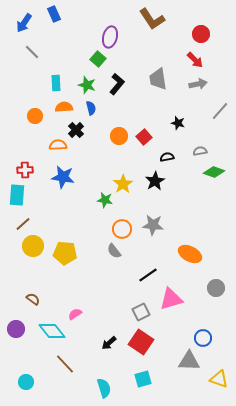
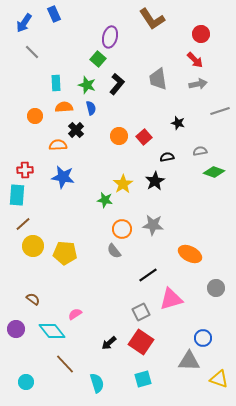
gray line at (220, 111): rotated 30 degrees clockwise
cyan semicircle at (104, 388): moved 7 px left, 5 px up
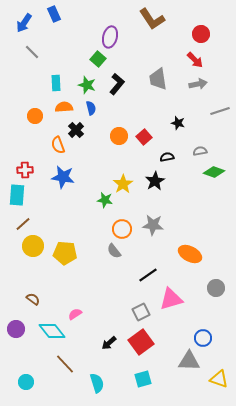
orange semicircle at (58, 145): rotated 108 degrees counterclockwise
red square at (141, 342): rotated 20 degrees clockwise
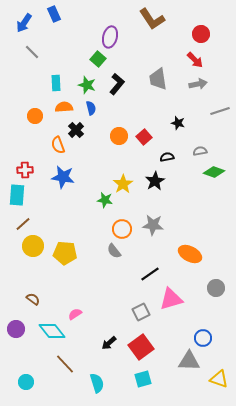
black line at (148, 275): moved 2 px right, 1 px up
red square at (141, 342): moved 5 px down
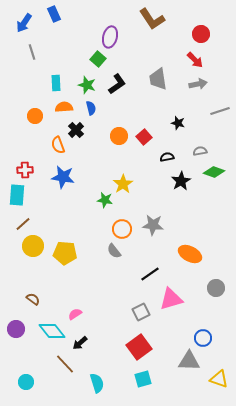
gray line at (32, 52): rotated 28 degrees clockwise
black L-shape at (117, 84): rotated 15 degrees clockwise
black star at (155, 181): moved 26 px right
black arrow at (109, 343): moved 29 px left
red square at (141, 347): moved 2 px left
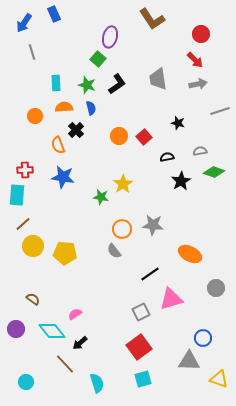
green star at (105, 200): moved 4 px left, 3 px up
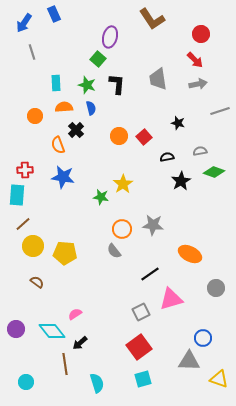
black L-shape at (117, 84): rotated 50 degrees counterclockwise
brown semicircle at (33, 299): moved 4 px right, 17 px up
brown line at (65, 364): rotated 35 degrees clockwise
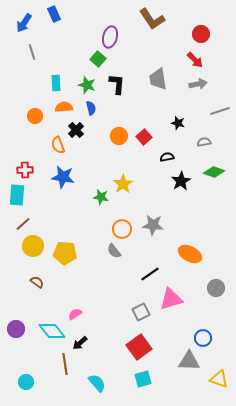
gray semicircle at (200, 151): moved 4 px right, 9 px up
cyan semicircle at (97, 383): rotated 24 degrees counterclockwise
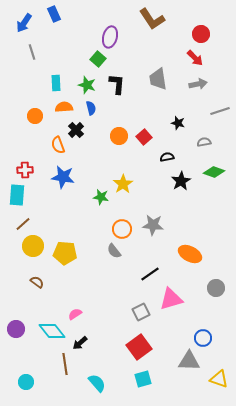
red arrow at (195, 60): moved 2 px up
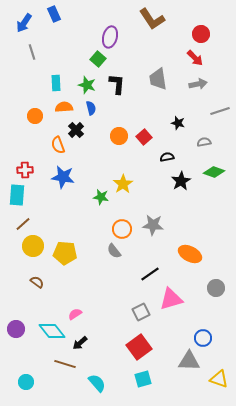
brown line at (65, 364): rotated 65 degrees counterclockwise
